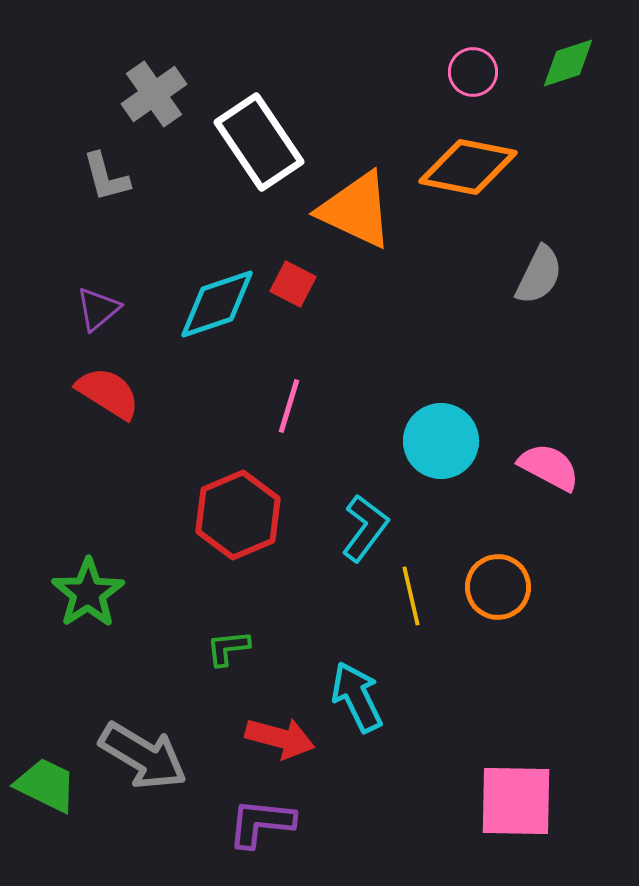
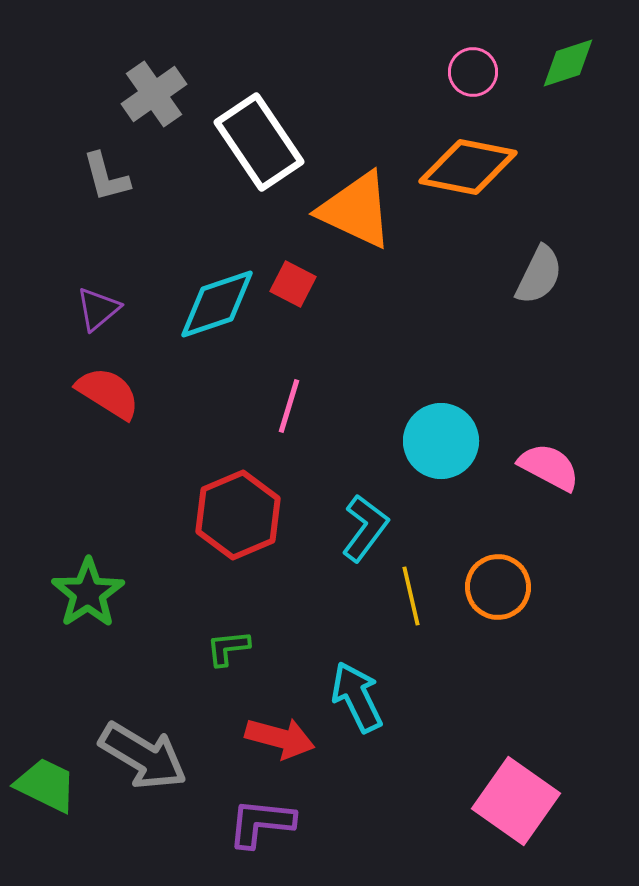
pink square: rotated 34 degrees clockwise
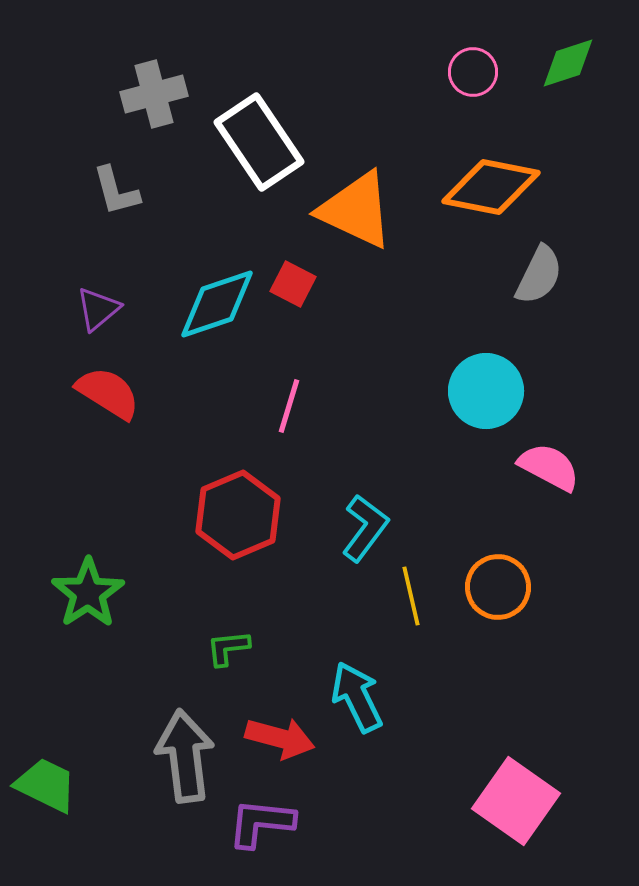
gray cross: rotated 20 degrees clockwise
orange diamond: moved 23 px right, 20 px down
gray L-shape: moved 10 px right, 14 px down
cyan circle: moved 45 px right, 50 px up
gray arrow: moved 42 px right; rotated 128 degrees counterclockwise
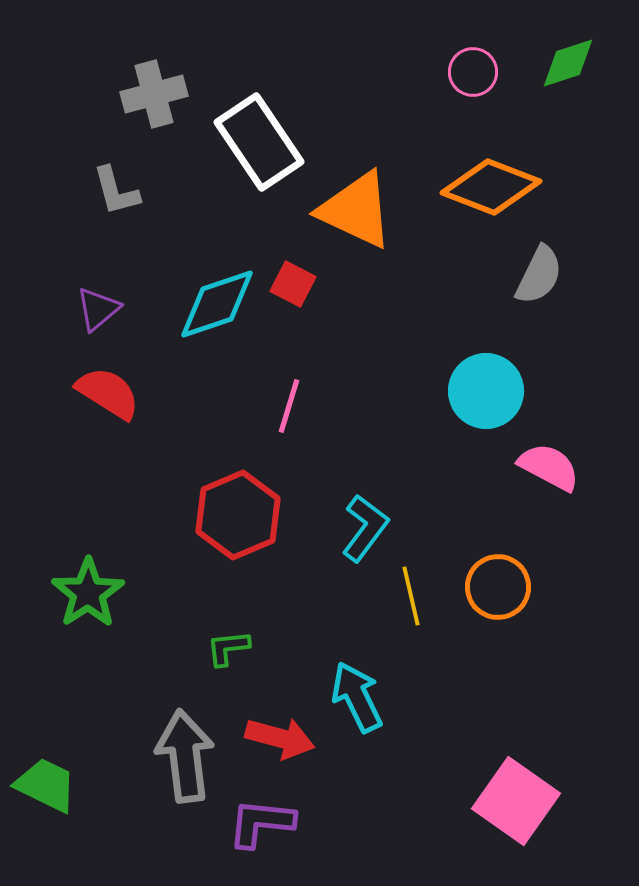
orange diamond: rotated 10 degrees clockwise
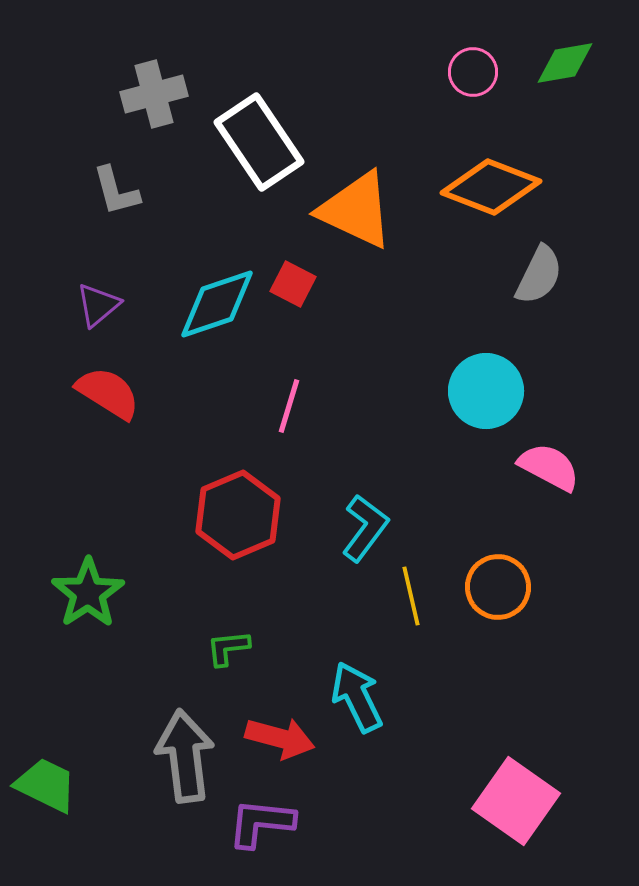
green diamond: moved 3 px left; rotated 8 degrees clockwise
purple triangle: moved 4 px up
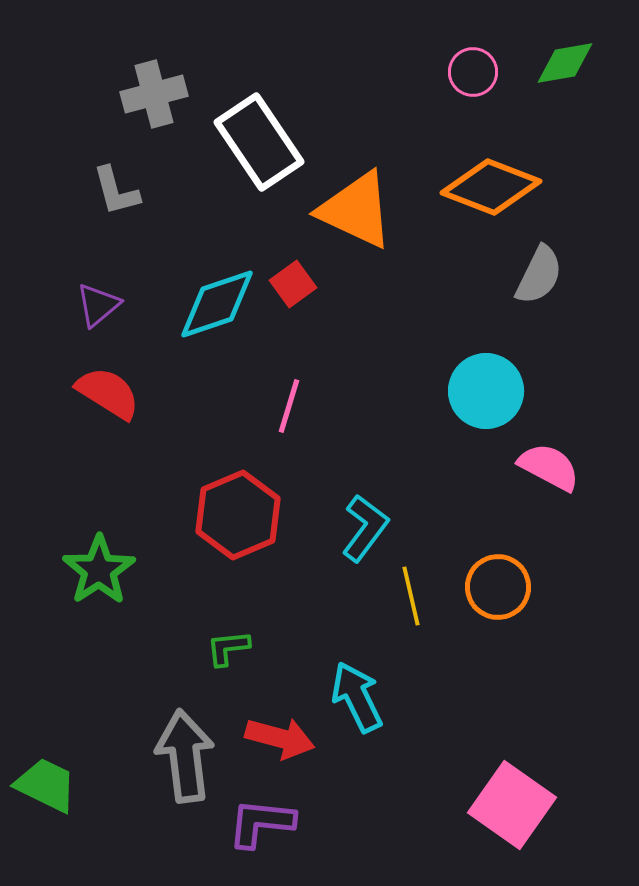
red square: rotated 27 degrees clockwise
green star: moved 11 px right, 23 px up
pink square: moved 4 px left, 4 px down
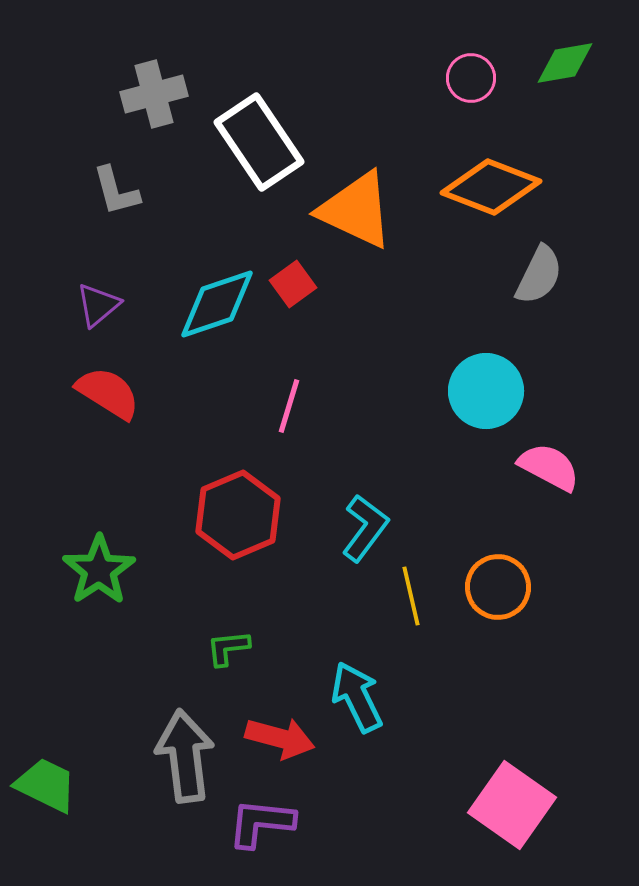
pink circle: moved 2 px left, 6 px down
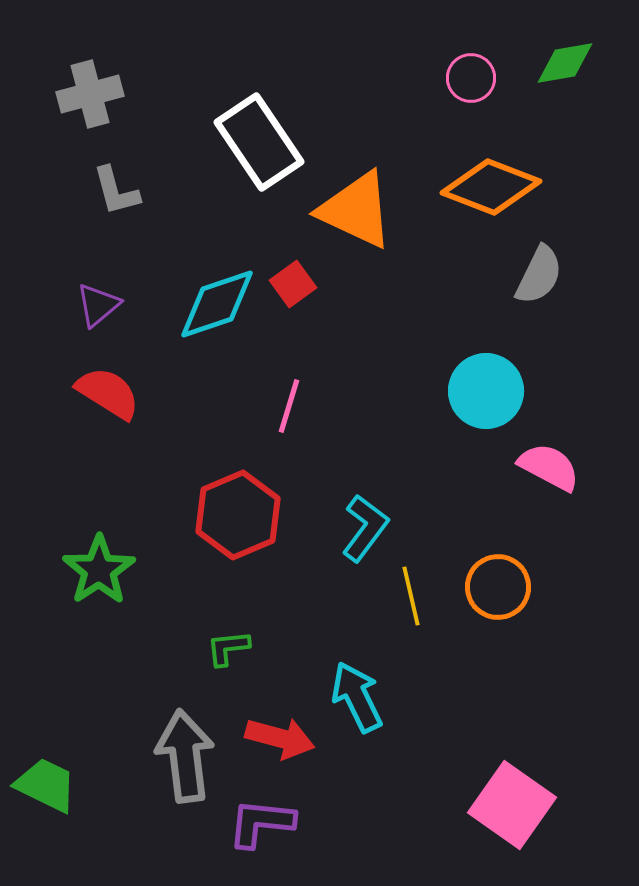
gray cross: moved 64 px left
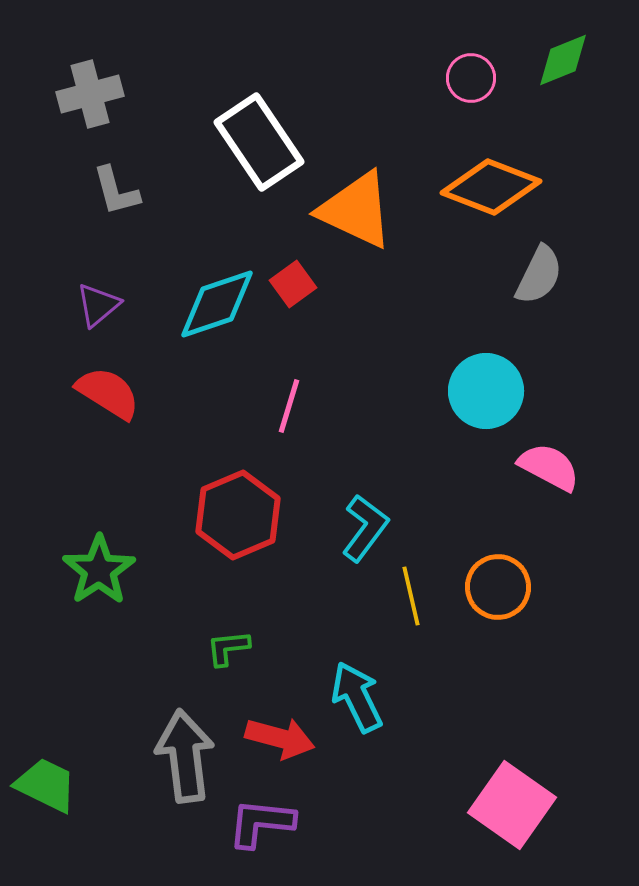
green diamond: moved 2 px left, 3 px up; rotated 12 degrees counterclockwise
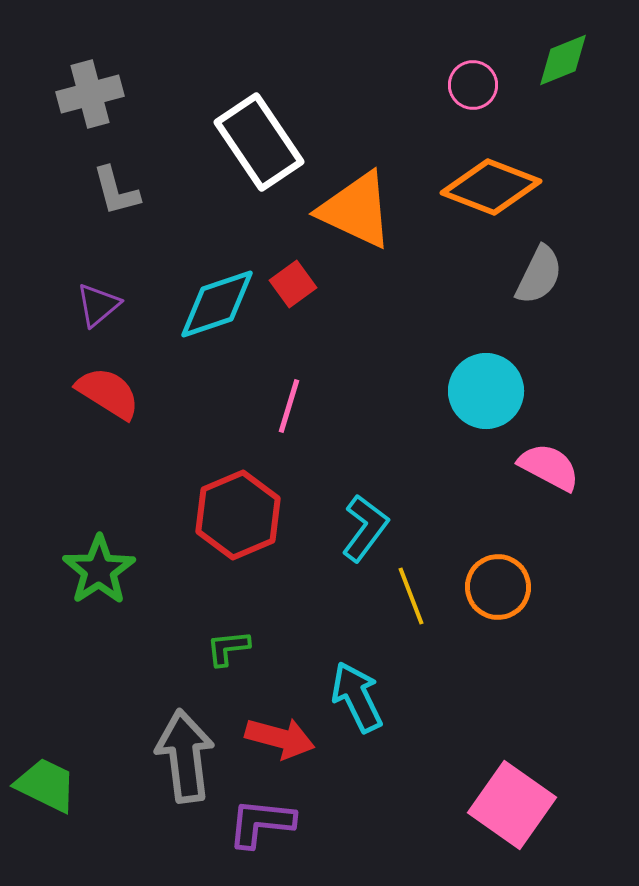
pink circle: moved 2 px right, 7 px down
yellow line: rotated 8 degrees counterclockwise
